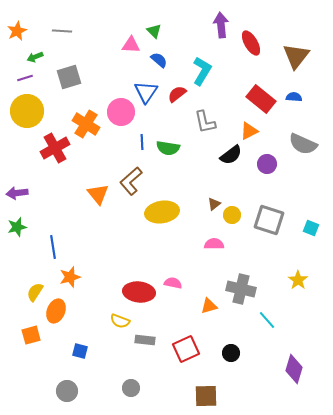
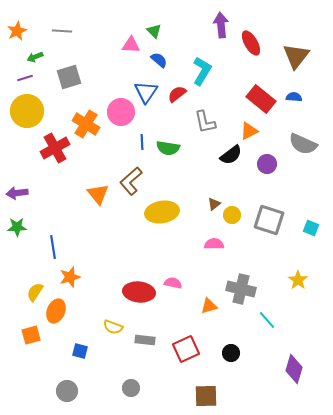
green star at (17, 227): rotated 12 degrees clockwise
yellow semicircle at (120, 321): moved 7 px left, 6 px down
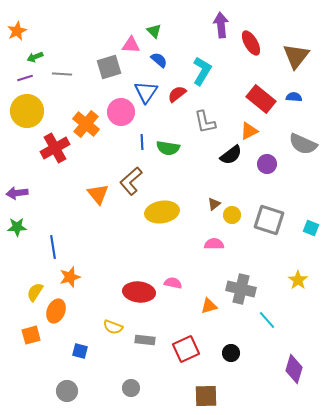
gray line at (62, 31): moved 43 px down
gray square at (69, 77): moved 40 px right, 10 px up
orange cross at (86, 124): rotated 8 degrees clockwise
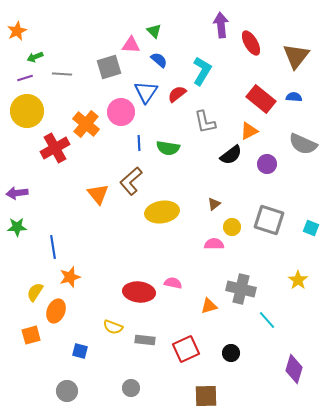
blue line at (142, 142): moved 3 px left, 1 px down
yellow circle at (232, 215): moved 12 px down
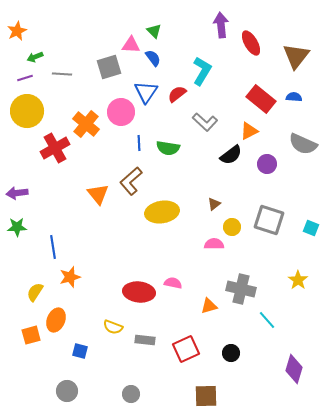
blue semicircle at (159, 60): moved 6 px left, 2 px up; rotated 12 degrees clockwise
gray L-shape at (205, 122): rotated 35 degrees counterclockwise
orange ellipse at (56, 311): moved 9 px down
gray circle at (131, 388): moved 6 px down
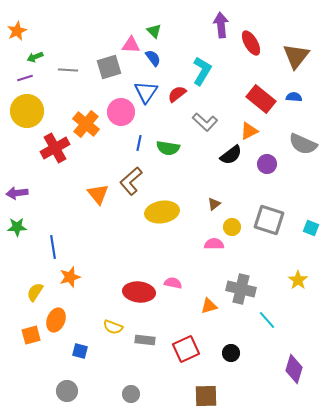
gray line at (62, 74): moved 6 px right, 4 px up
blue line at (139, 143): rotated 14 degrees clockwise
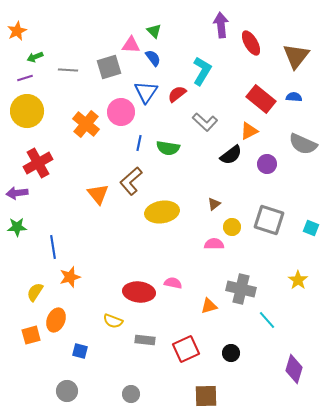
red cross at (55, 148): moved 17 px left, 15 px down
yellow semicircle at (113, 327): moved 6 px up
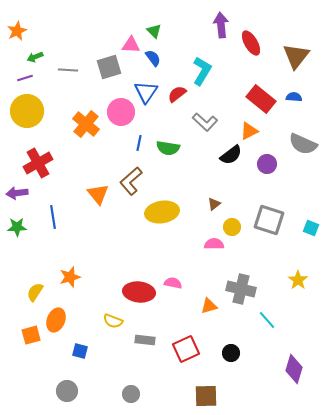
blue line at (53, 247): moved 30 px up
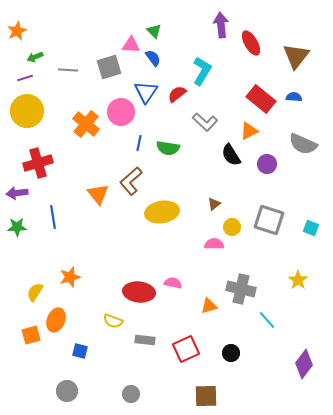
black semicircle at (231, 155): rotated 95 degrees clockwise
red cross at (38, 163): rotated 12 degrees clockwise
purple diamond at (294, 369): moved 10 px right, 5 px up; rotated 20 degrees clockwise
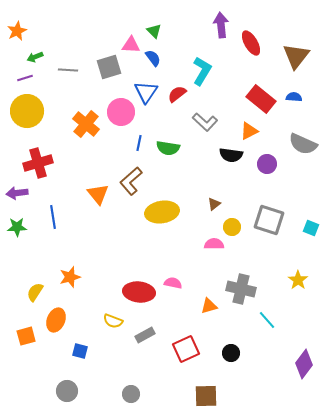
black semicircle at (231, 155): rotated 50 degrees counterclockwise
orange square at (31, 335): moved 5 px left, 1 px down
gray rectangle at (145, 340): moved 5 px up; rotated 36 degrees counterclockwise
